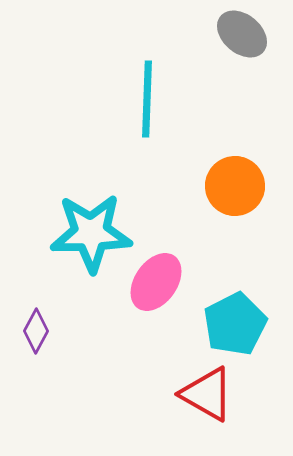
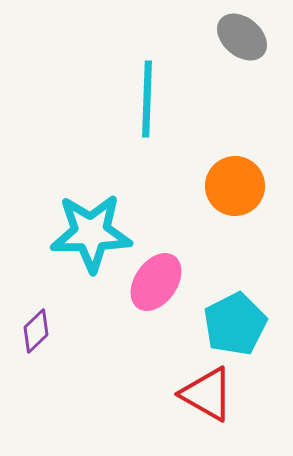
gray ellipse: moved 3 px down
purple diamond: rotated 18 degrees clockwise
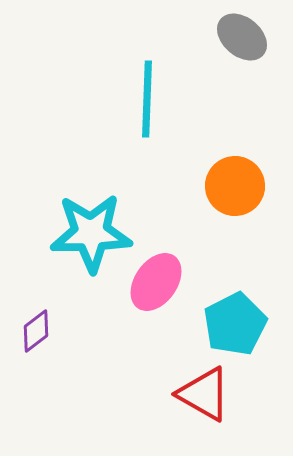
purple diamond: rotated 6 degrees clockwise
red triangle: moved 3 px left
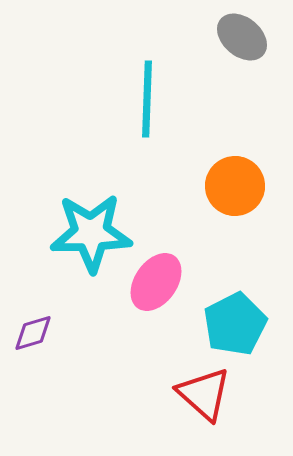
purple diamond: moved 3 px left, 2 px down; rotated 21 degrees clockwise
red triangle: rotated 12 degrees clockwise
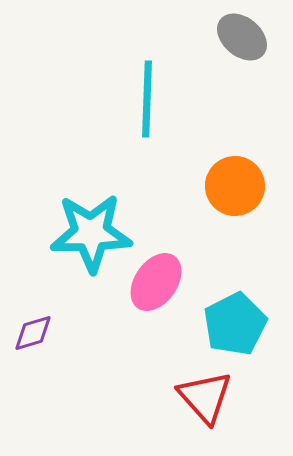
red triangle: moved 1 px right, 3 px down; rotated 6 degrees clockwise
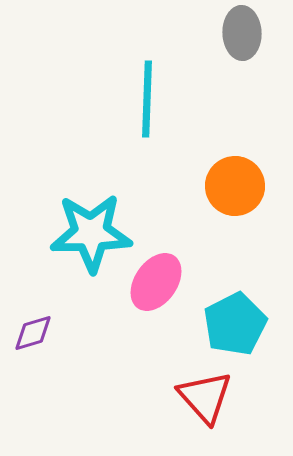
gray ellipse: moved 4 px up; rotated 48 degrees clockwise
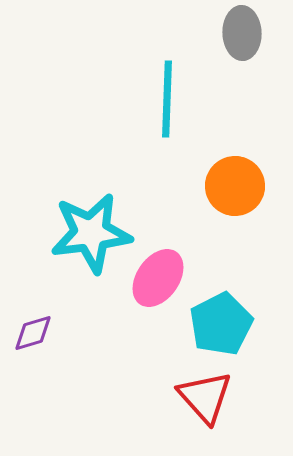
cyan line: moved 20 px right
cyan star: rotated 6 degrees counterclockwise
pink ellipse: moved 2 px right, 4 px up
cyan pentagon: moved 14 px left
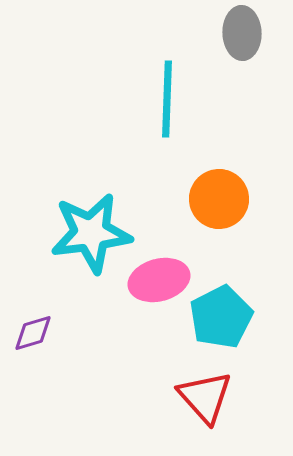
orange circle: moved 16 px left, 13 px down
pink ellipse: moved 1 px right, 2 px down; rotated 40 degrees clockwise
cyan pentagon: moved 7 px up
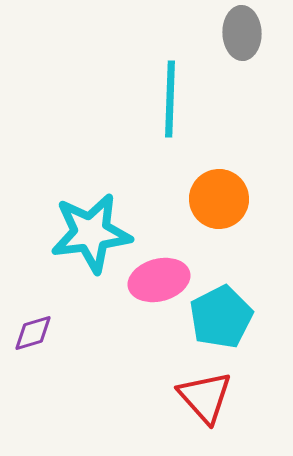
cyan line: moved 3 px right
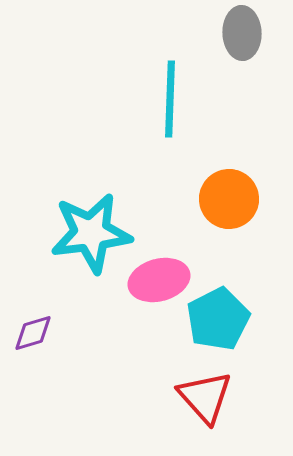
orange circle: moved 10 px right
cyan pentagon: moved 3 px left, 2 px down
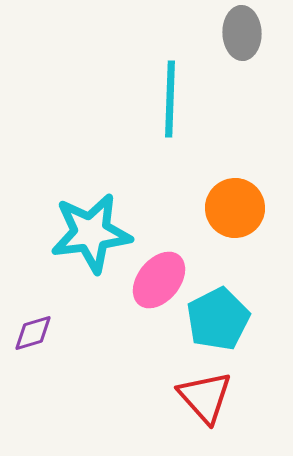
orange circle: moved 6 px right, 9 px down
pink ellipse: rotated 36 degrees counterclockwise
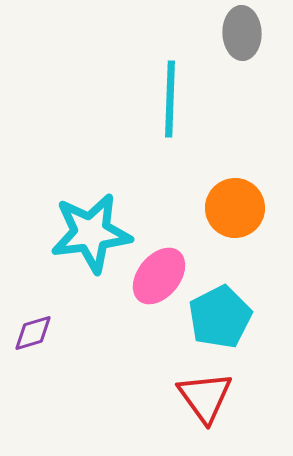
pink ellipse: moved 4 px up
cyan pentagon: moved 2 px right, 2 px up
red triangle: rotated 6 degrees clockwise
